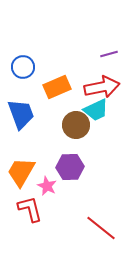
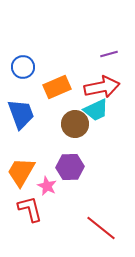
brown circle: moved 1 px left, 1 px up
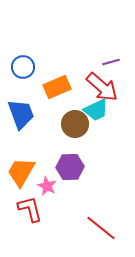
purple line: moved 2 px right, 8 px down
red arrow: rotated 52 degrees clockwise
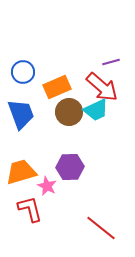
blue circle: moved 5 px down
brown circle: moved 6 px left, 12 px up
orange trapezoid: rotated 44 degrees clockwise
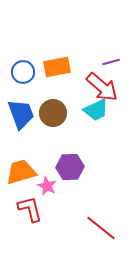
orange rectangle: moved 20 px up; rotated 12 degrees clockwise
brown circle: moved 16 px left, 1 px down
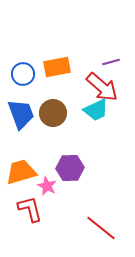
blue circle: moved 2 px down
purple hexagon: moved 1 px down
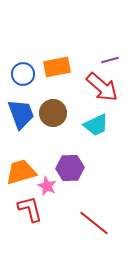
purple line: moved 1 px left, 2 px up
cyan trapezoid: moved 15 px down
red line: moved 7 px left, 5 px up
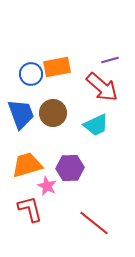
blue circle: moved 8 px right
orange trapezoid: moved 6 px right, 7 px up
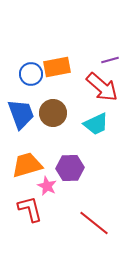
cyan trapezoid: moved 1 px up
